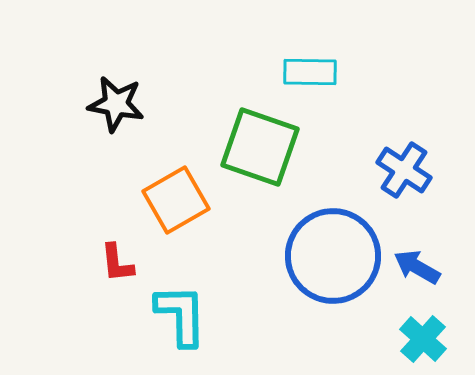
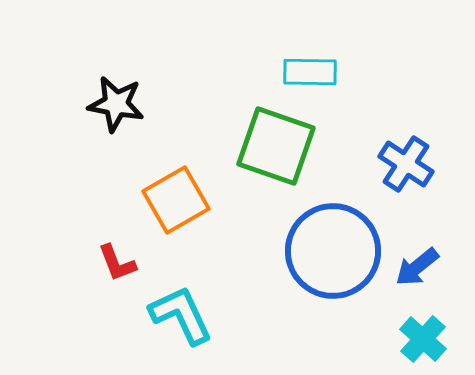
green square: moved 16 px right, 1 px up
blue cross: moved 2 px right, 6 px up
blue circle: moved 5 px up
red L-shape: rotated 15 degrees counterclockwise
blue arrow: rotated 69 degrees counterclockwise
cyan L-shape: rotated 24 degrees counterclockwise
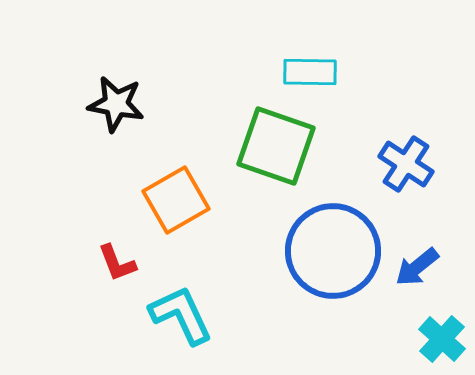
cyan cross: moved 19 px right
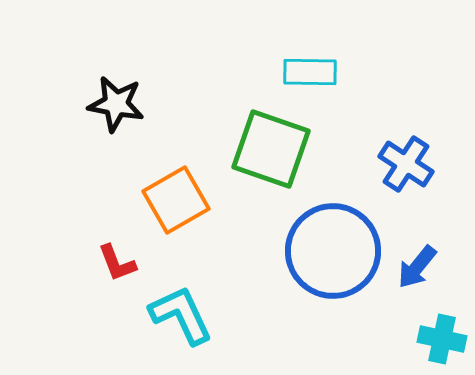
green square: moved 5 px left, 3 px down
blue arrow: rotated 12 degrees counterclockwise
cyan cross: rotated 30 degrees counterclockwise
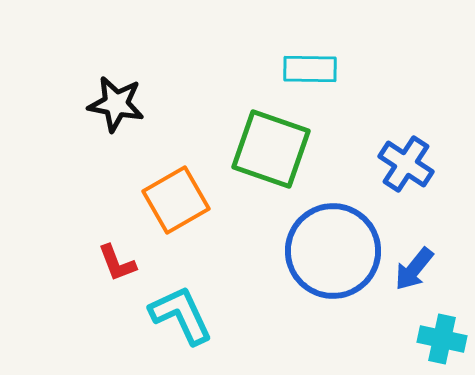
cyan rectangle: moved 3 px up
blue arrow: moved 3 px left, 2 px down
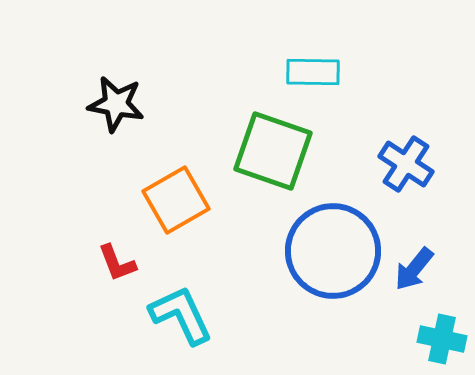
cyan rectangle: moved 3 px right, 3 px down
green square: moved 2 px right, 2 px down
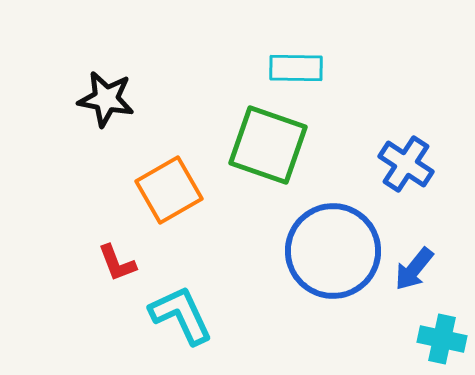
cyan rectangle: moved 17 px left, 4 px up
black star: moved 10 px left, 5 px up
green square: moved 5 px left, 6 px up
orange square: moved 7 px left, 10 px up
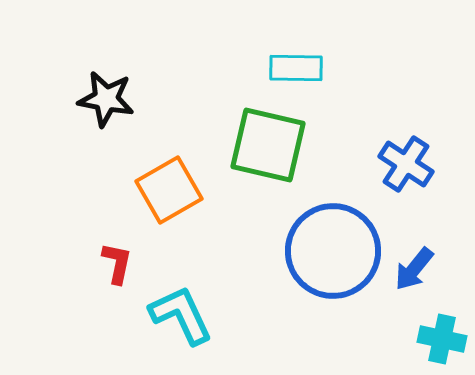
green square: rotated 6 degrees counterclockwise
red L-shape: rotated 147 degrees counterclockwise
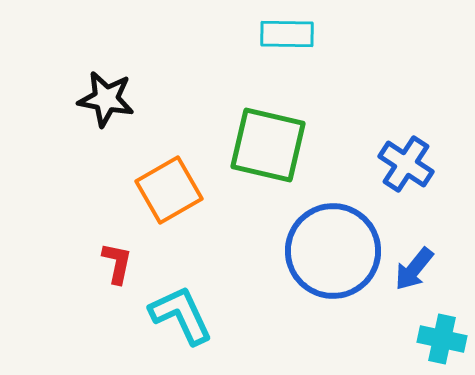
cyan rectangle: moved 9 px left, 34 px up
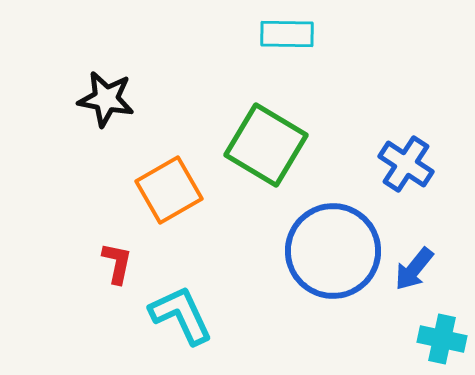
green square: moved 2 px left; rotated 18 degrees clockwise
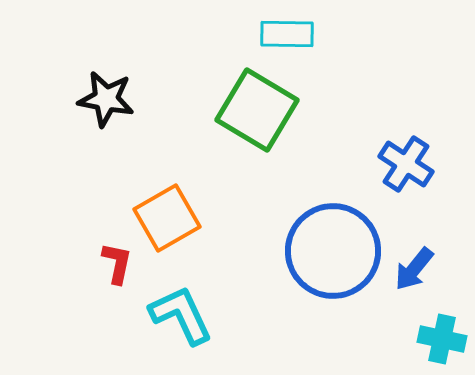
green square: moved 9 px left, 35 px up
orange square: moved 2 px left, 28 px down
